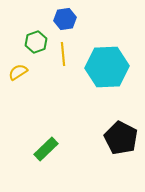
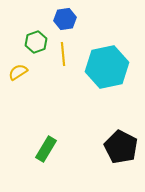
cyan hexagon: rotated 9 degrees counterclockwise
black pentagon: moved 9 px down
green rectangle: rotated 15 degrees counterclockwise
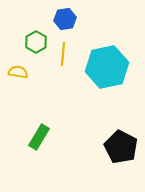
green hexagon: rotated 10 degrees counterclockwise
yellow line: rotated 10 degrees clockwise
yellow semicircle: rotated 42 degrees clockwise
green rectangle: moved 7 px left, 12 px up
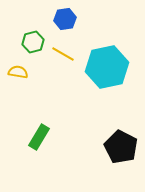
green hexagon: moved 3 px left; rotated 15 degrees clockwise
yellow line: rotated 65 degrees counterclockwise
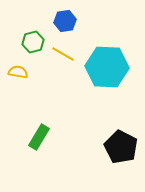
blue hexagon: moved 2 px down
cyan hexagon: rotated 15 degrees clockwise
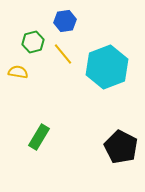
yellow line: rotated 20 degrees clockwise
cyan hexagon: rotated 24 degrees counterclockwise
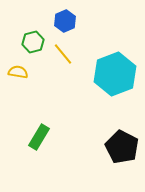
blue hexagon: rotated 15 degrees counterclockwise
cyan hexagon: moved 8 px right, 7 px down
black pentagon: moved 1 px right
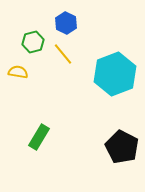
blue hexagon: moved 1 px right, 2 px down; rotated 10 degrees counterclockwise
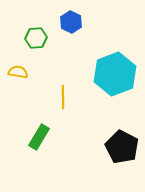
blue hexagon: moved 5 px right, 1 px up
green hexagon: moved 3 px right, 4 px up; rotated 10 degrees clockwise
yellow line: moved 43 px down; rotated 40 degrees clockwise
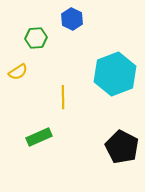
blue hexagon: moved 1 px right, 3 px up
yellow semicircle: rotated 138 degrees clockwise
green rectangle: rotated 35 degrees clockwise
